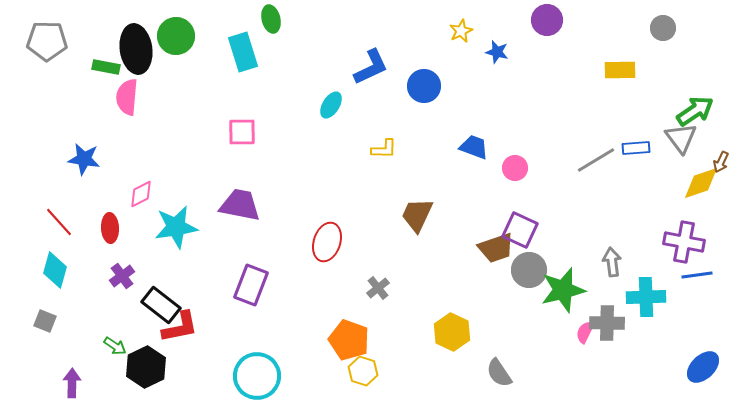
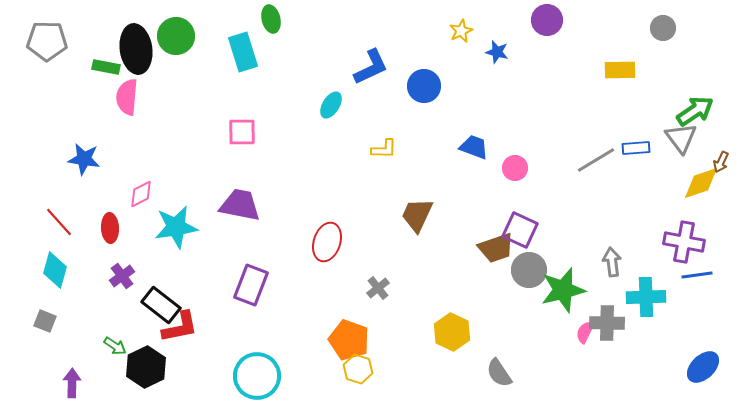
yellow hexagon at (363, 371): moved 5 px left, 2 px up
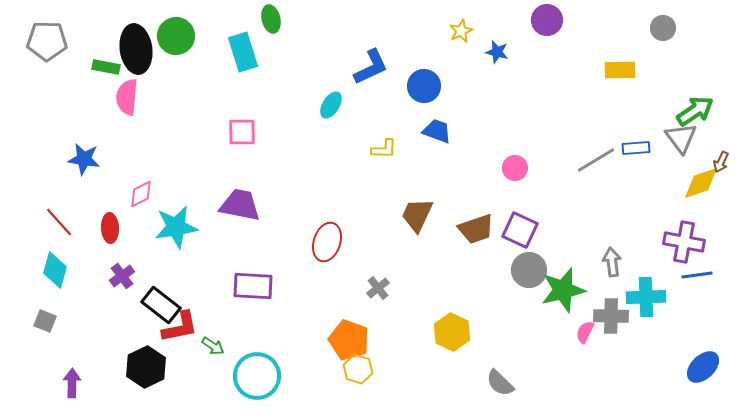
blue trapezoid at (474, 147): moved 37 px left, 16 px up
brown trapezoid at (496, 248): moved 20 px left, 19 px up
purple rectangle at (251, 285): moved 2 px right, 1 px down; rotated 72 degrees clockwise
gray cross at (607, 323): moved 4 px right, 7 px up
green arrow at (115, 346): moved 98 px right
gray semicircle at (499, 373): moved 1 px right, 10 px down; rotated 12 degrees counterclockwise
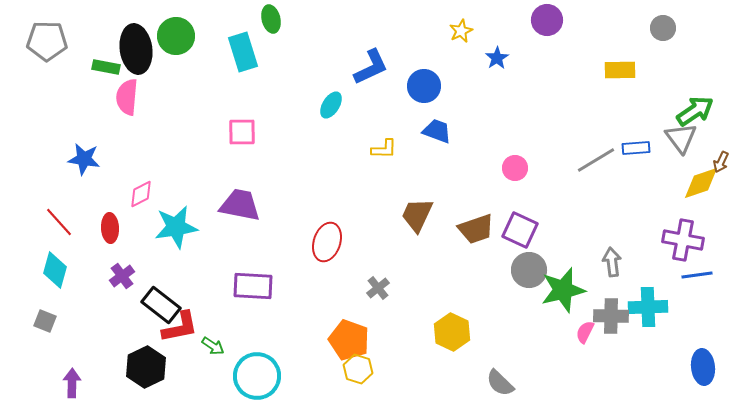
blue star at (497, 52): moved 6 px down; rotated 25 degrees clockwise
purple cross at (684, 242): moved 1 px left, 2 px up
cyan cross at (646, 297): moved 2 px right, 10 px down
blue ellipse at (703, 367): rotated 52 degrees counterclockwise
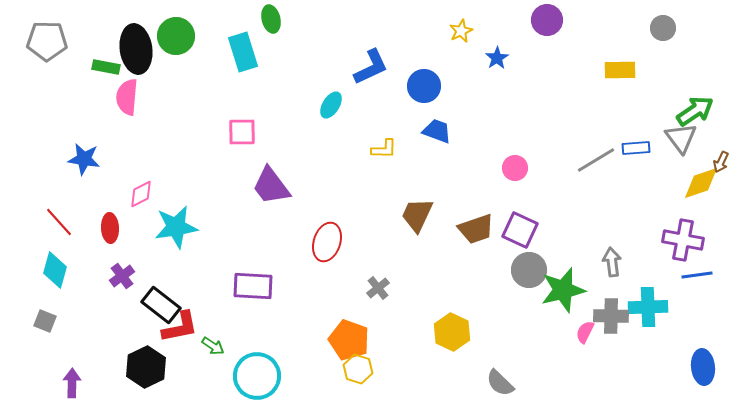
purple trapezoid at (240, 205): moved 31 px right, 19 px up; rotated 138 degrees counterclockwise
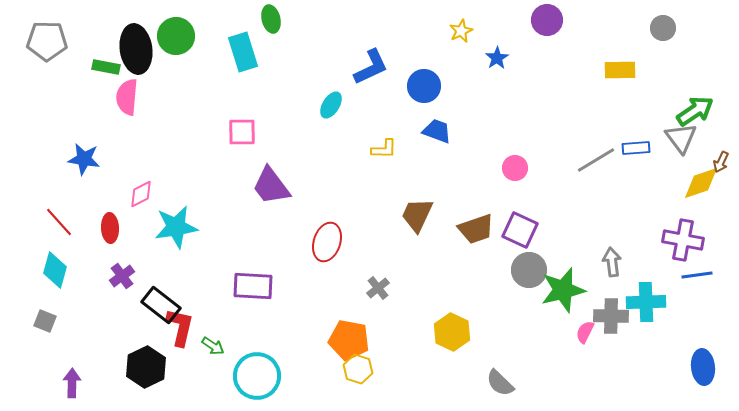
cyan cross at (648, 307): moved 2 px left, 5 px up
red L-shape at (180, 327): rotated 66 degrees counterclockwise
orange pentagon at (349, 340): rotated 9 degrees counterclockwise
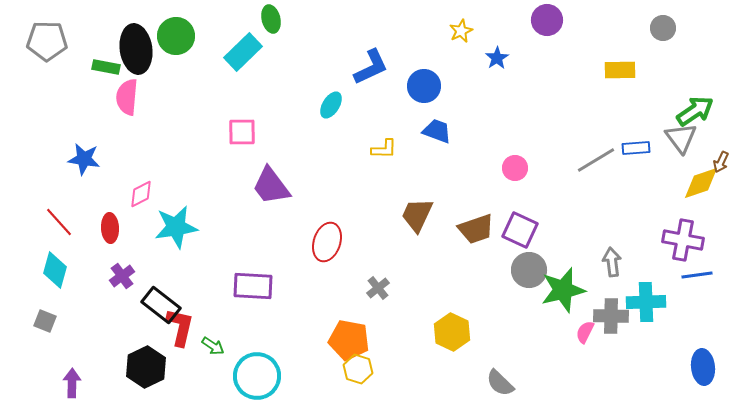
cyan rectangle at (243, 52): rotated 63 degrees clockwise
